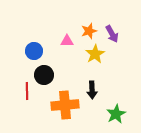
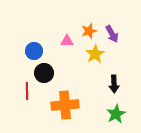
black circle: moved 2 px up
black arrow: moved 22 px right, 6 px up
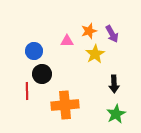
black circle: moved 2 px left, 1 px down
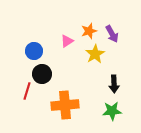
pink triangle: rotated 32 degrees counterclockwise
red line: rotated 18 degrees clockwise
green star: moved 4 px left, 3 px up; rotated 24 degrees clockwise
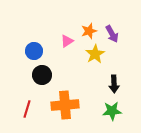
black circle: moved 1 px down
red line: moved 18 px down
